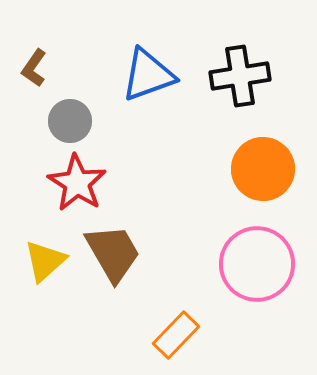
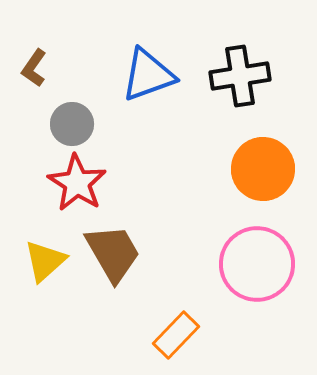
gray circle: moved 2 px right, 3 px down
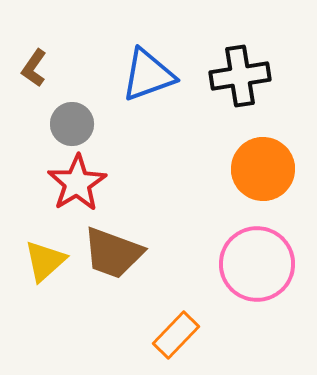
red star: rotated 8 degrees clockwise
brown trapezoid: rotated 140 degrees clockwise
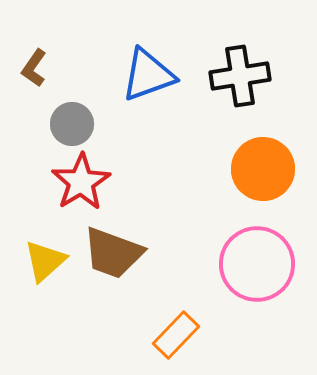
red star: moved 4 px right, 1 px up
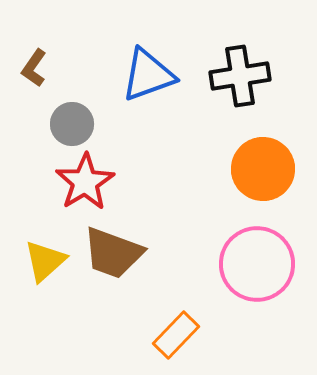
red star: moved 4 px right
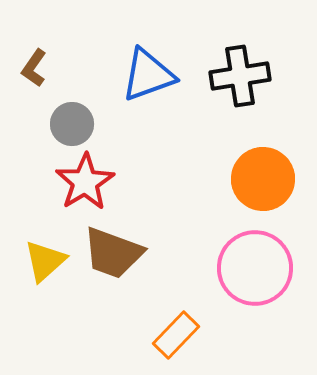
orange circle: moved 10 px down
pink circle: moved 2 px left, 4 px down
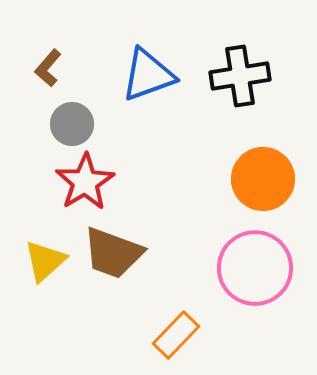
brown L-shape: moved 14 px right; rotated 6 degrees clockwise
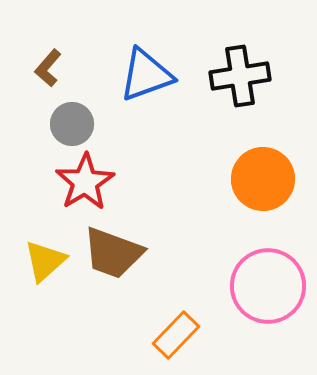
blue triangle: moved 2 px left
pink circle: moved 13 px right, 18 px down
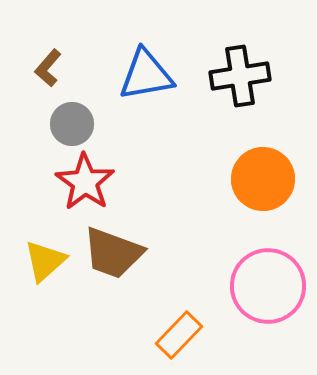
blue triangle: rotated 10 degrees clockwise
red star: rotated 6 degrees counterclockwise
orange rectangle: moved 3 px right
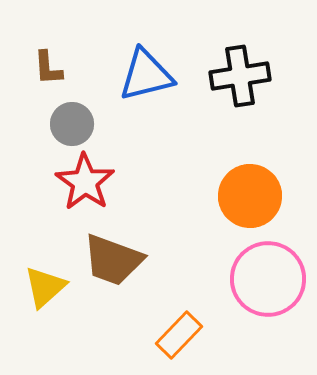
brown L-shape: rotated 45 degrees counterclockwise
blue triangle: rotated 4 degrees counterclockwise
orange circle: moved 13 px left, 17 px down
brown trapezoid: moved 7 px down
yellow triangle: moved 26 px down
pink circle: moved 7 px up
